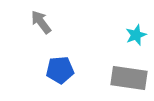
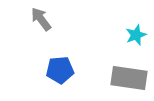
gray arrow: moved 3 px up
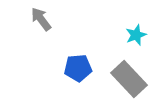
blue pentagon: moved 18 px right, 2 px up
gray rectangle: moved 1 px down; rotated 39 degrees clockwise
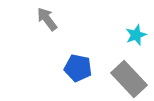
gray arrow: moved 6 px right
blue pentagon: rotated 16 degrees clockwise
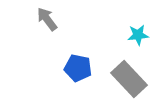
cyan star: moved 2 px right; rotated 15 degrees clockwise
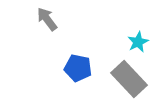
cyan star: moved 7 px down; rotated 20 degrees counterclockwise
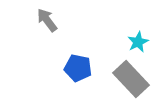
gray arrow: moved 1 px down
gray rectangle: moved 2 px right
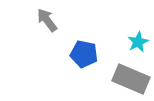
blue pentagon: moved 6 px right, 14 px up
gray rectangle: rotated 24 degrees counterclockwise
